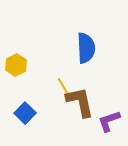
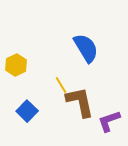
blue semicircle: rotated 28 degrees counterclockwise
yellow line: moved 2 px left, 1 px up
blue square: moved 2 px right, 2 px up
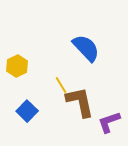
blue semicircle: rotated 12 degrees counterclockwise
yellow hexagon: moved 1 px right, 1 px down
purple L-shape: moved 1 px down
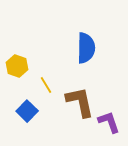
blue semicircle: rotated 44 degrees clockwise
yellow hexagon: rotated 15 degrees counterclockwise
yellow line: moved 15 px left
purple L-shape: rotated 90 degrees clockwise
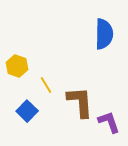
blue semicircle: moved 18 px right, 14 px up
brown L-shape: rotated 8 degrees clockwise
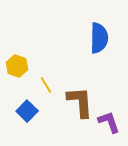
blue semicircle: moved 5 px left, 4 px down
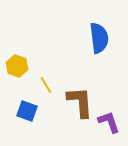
blue semicircle: rotated 8 degrees counterclockwise
blue square: rotated 25 degrees counterclockwise
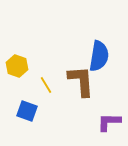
blue semicircle: moved 18 px down; rotated 16 degrees clockwise
brown L-shape: moved 1 px right, 21 px up
purple L-shape: rotated 70 degrees counterclockwise
